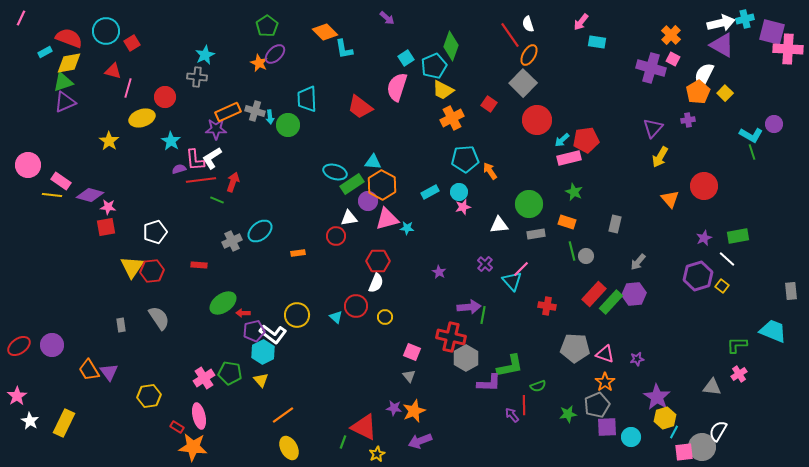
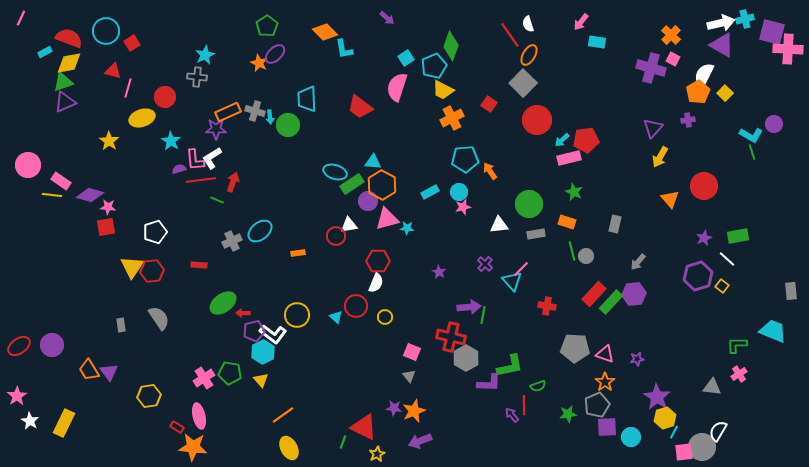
white triangle at (349, 218): moved 7 px down
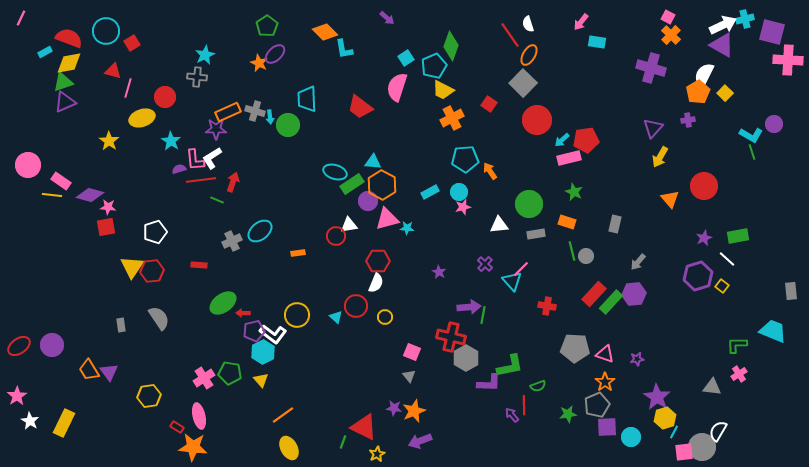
white arrow at (721, 23): moved 2 px right, 2 px down; rotated 12 degrees counterclockwise
pink cross at (788, 49): moved 11 px down
pink square at (673, 59): moved 5 px left, 42 px up
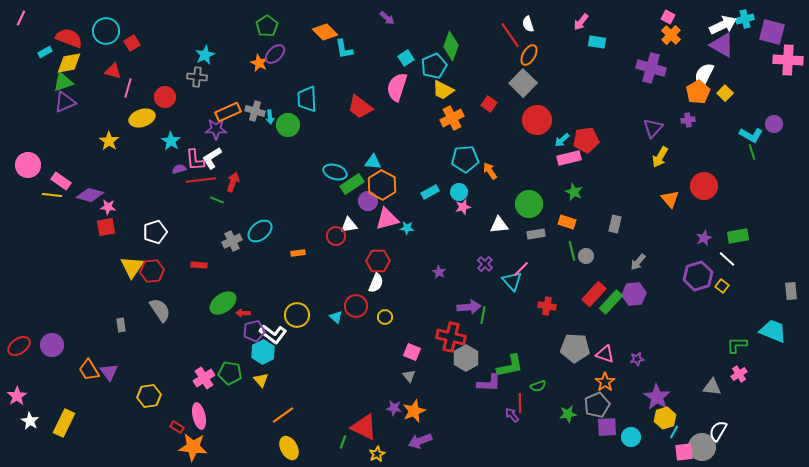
gray semicircle at (159, 318): moved 1 px right, 8 px up
red line at (524, 405): moved 4 px left, 2 px up
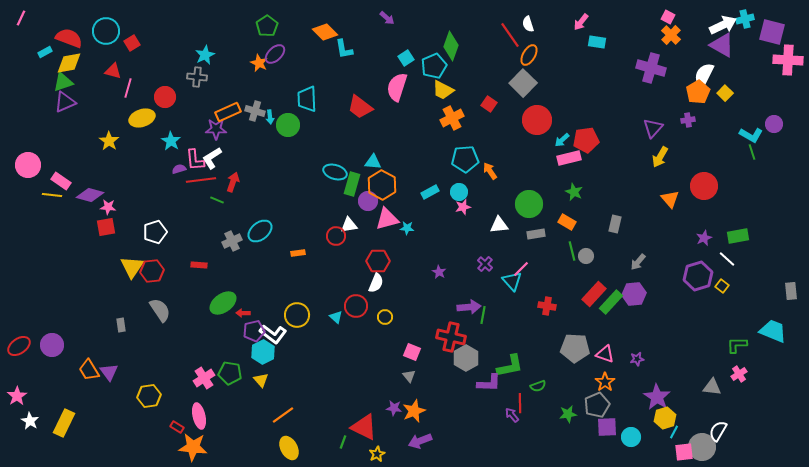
green rectangle at (352, 184): rotated 40 degrees counterclockwise
orange rectangle at (567, 222): rotated 12 degrees clockwise
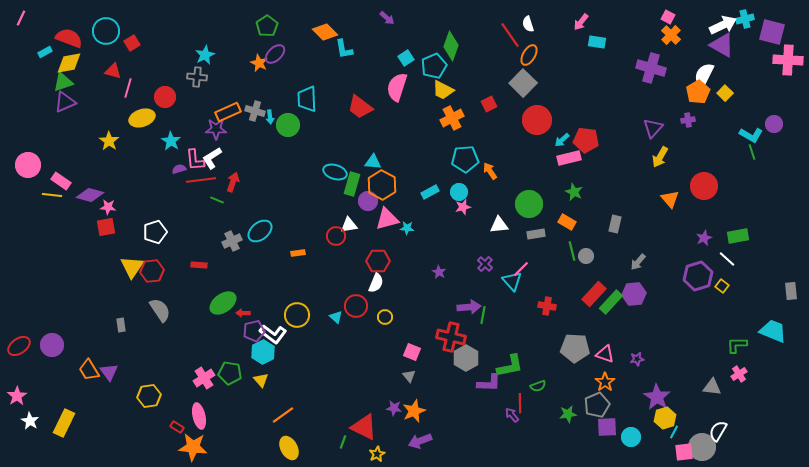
red square at (489, 104): rotated 28 degrees clockwise
red pentagon at (586, 140): rotated 15 degrees clockwise
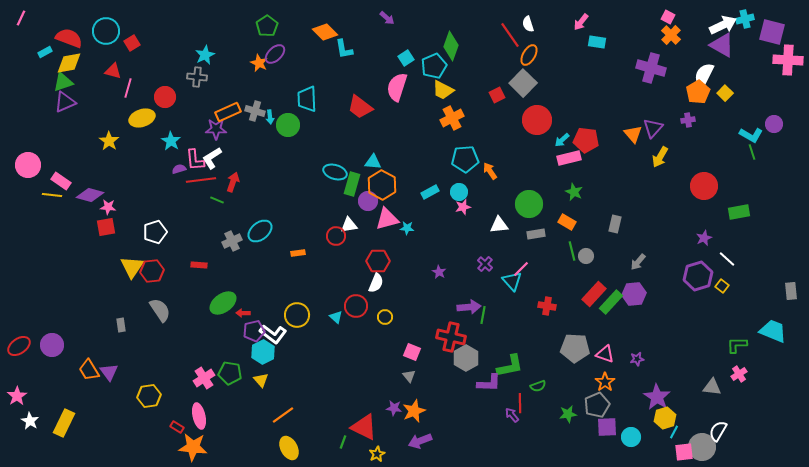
red square at (489, 104): moved 8 px right, 9 px up
orange triangle at (670, 199): moved 37 px left, 65 px up
green rectangle at (738, 236): moved 1 px right, 24 px up
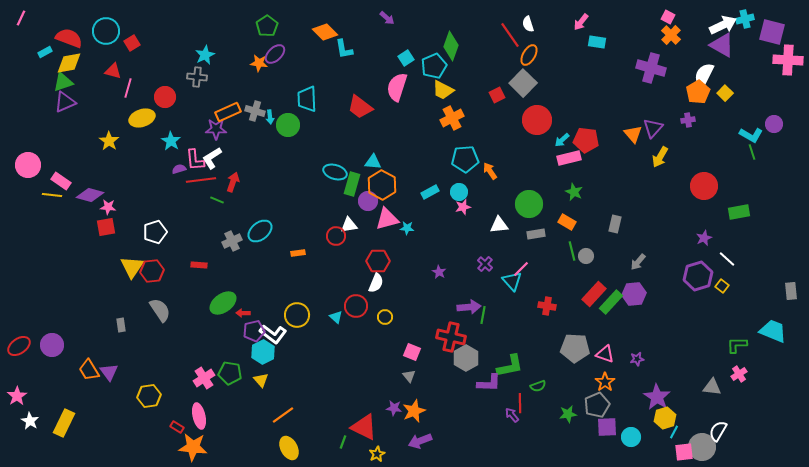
orange star at (259, 63): rotated 18 degrees counterclockwise
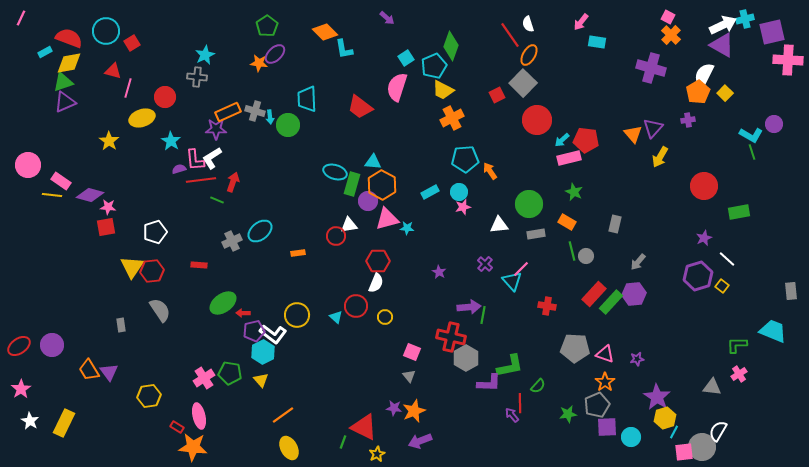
purple square at (772, 32): rotated 28 degrees counterclockwise
green semicircle at (538, 386): rotated 28 degrees counterclockwise
pink star at (17, 396): moved 4 px right, 7 px up
